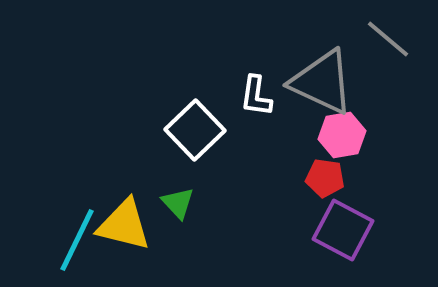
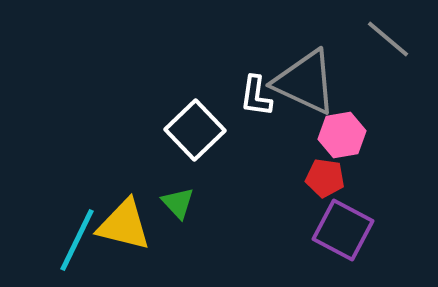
gray triangle: moved 17 px left
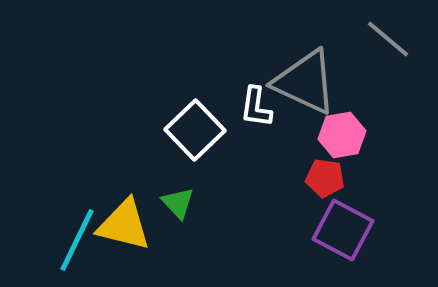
white L-shape: moved 11 px down
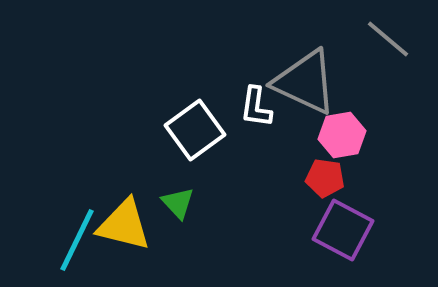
white square: rotated 8 degrees clockwise
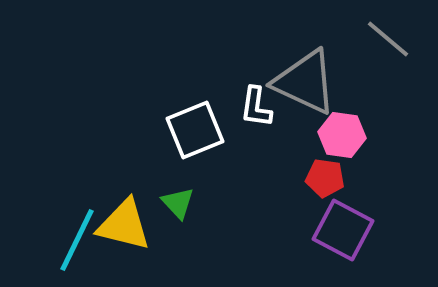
white square: rotated 14 degrees clockwise
pink hexagon: rotated 18 degrees clockwise
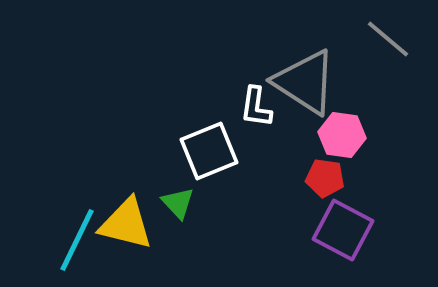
gray triangle: rotated 8 degrees clockwise
white square: moved 14 px right, 21 px down
yellow triangle: moved 2 px right, 1 px up
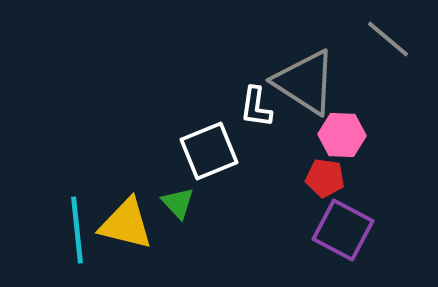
pink hexagon: rotated 6 degrees counterclockwise
cyan line: moved 10 px up; rotated 32 degrees counterclockwise
